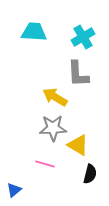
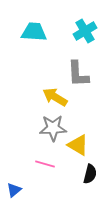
cyan cross: moved 2 px right, 6 px up
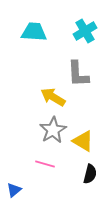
yellow arrow: moved 2 px left
gray star: moved 2 px down; rotated 28 degrees counterclockwise
yellow triangle: moved 5 px right, 4 px up
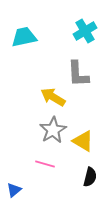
cyan trapezoid: moved 10 px left, 5 px down; rotated 16 degrees counterclockwise
black semicircle: moved 3 px down
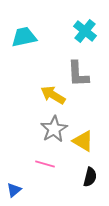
cyan cross: rotated 20 degrees counterclockwise
yellow arrow: moved 2 px up
gray star: moved 1 px right, 1 px up
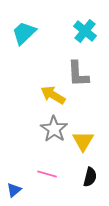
cyan trapezoid: moved 4 px up; rotated 32 degrees counterclockwise
gray star: rotated 8 degrees counterclockwise
yellow triangle: rotated 30 degrees clockwise
pink line: moved 2 px right, 10 px down
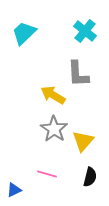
yellow triangle: rotated 10 degrees clockwise
blue triangle: rotated 14 degrees clockwise
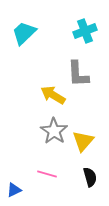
cyan cross: rotated 30 degrees clockwise
gray star: moved 2 px down
black semicircle: rotated 30 degrees counterclockwise
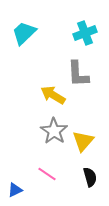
cyan cross: moved 2 px down
pink line: rotated 18 degrees clockwise
blue triangle: moved 1 px right
